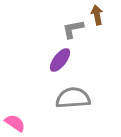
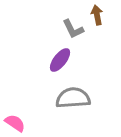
gray L-shape: rotated 105 degrees counterclockwise
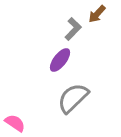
brown arrow: moved 1 px up; rotated 126 degrees counterclockwise
gray L-shape: rotated 110 degrees counterclockwise
gray semicircle: rotated 40 degrees counterclockwise
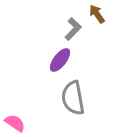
brown arrow: rotated 102 degrees clockwise
gray semicircle: rotated 56 degrees counterclockwise
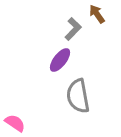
gray semicircle: moved 5 px right, 2 px up
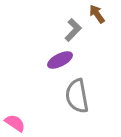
gray L-shape: moved 1 px down
purple ellipse: rotated 25 degrees clockwise
gray semicircle: moved 1 px left
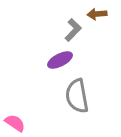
brown arrow: rotated 60 degrees counterclockwise
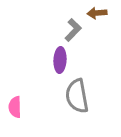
brown arrow: moved 1 px up
purple ellipse: rotated 60 degrees counterclockwise
pink semicircle: moved 16 px up; rotated 125 degrees counterclockwise
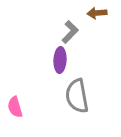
gray L-shape: moved 3 px left, 2 px down
pink semicircle: rotated 15 degrees counterclockwise
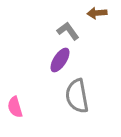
gray L-shape: moved 2 px left, 1 px up; rotated 80 degrees counterclockwise
purple ellipse: rotated 30 degrees clockwise
